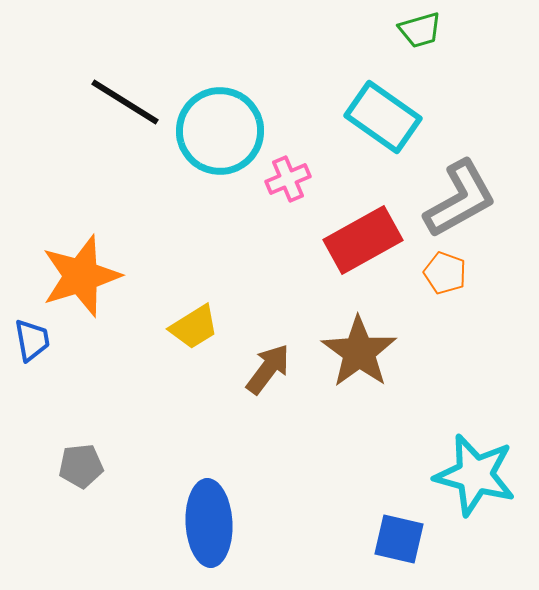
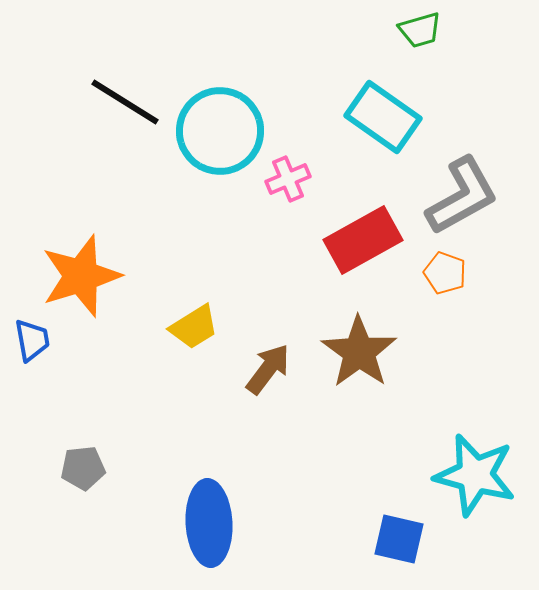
gray L-shape: moved 2 px right, 3 px up
gray pentagon: moved 2 px right, 2 px down
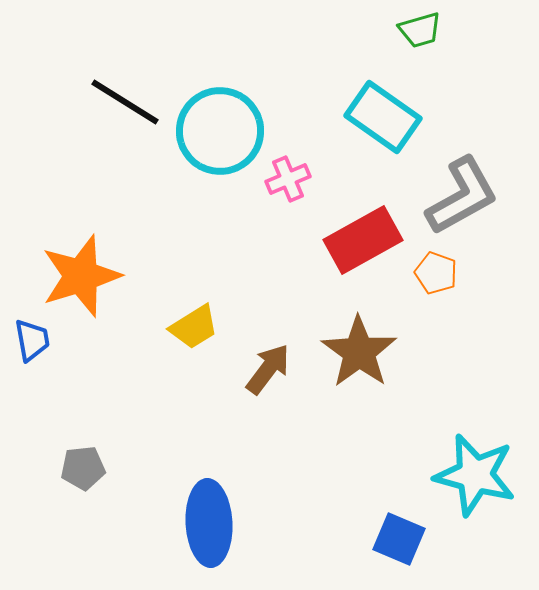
orange pentagon: moved 9 px left
blue square: rotated 10 degrees clockwise
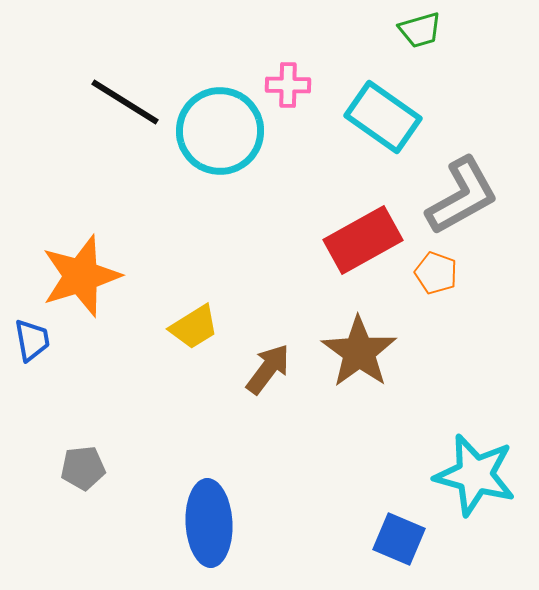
pink cross: moved 94 px up; rotated 24 degrees clockwise
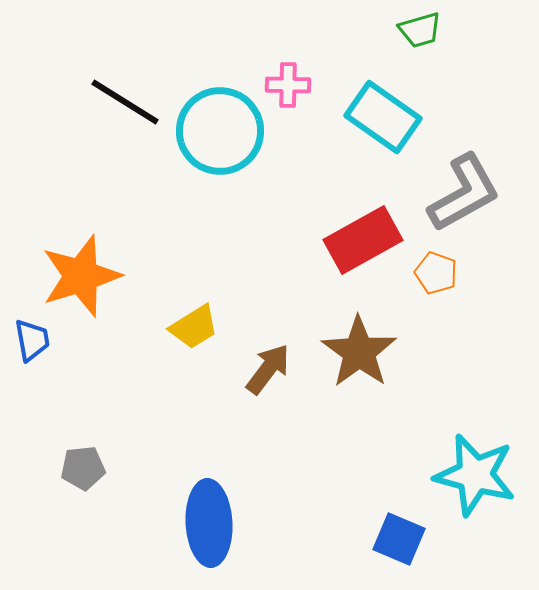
gray L-shape: moved 2 px right, 3 px up
